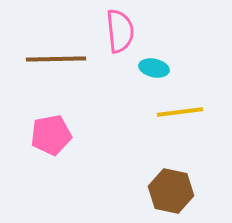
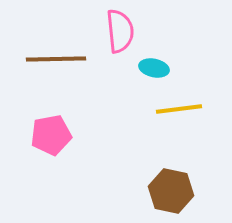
yellow line: moved 1 px left, 3 px up
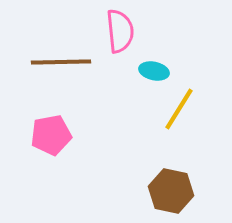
brown line: moved 5 px right, 3 px down
cyan ellipse: moved 3 px down
yellow line: rotated 51 degrees counterclockwise
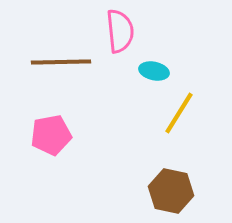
yellow line: moved 4 px down
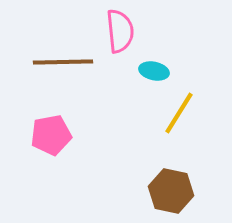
brown line: moved 2 px right
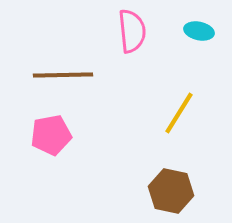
pink semicircle: moved 12 px right
brown line: moved 13 px down
cyan ellipse: moved 45 px right, 40 px up
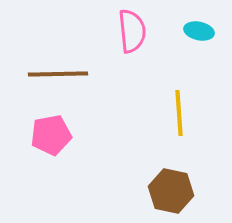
brown line: moved 5 px left, 1 px up
yellow line: rotated 36 degrees counterclockwise
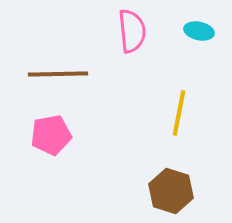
yellow line: rotated 15 degrees clockwise
brown hexagon: rotated 6 degrees clockwise
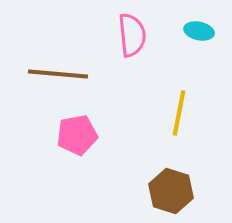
pink semicircle: moved 4 px down
brown line: rotated 6 degrees clockwise
pink pentagon: moved 26 px right
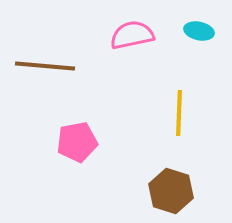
pink semicircle: rotated 96 degrees counterclockwise
brown line: moved 13 px left, 8 px up
yellow line: rotated 9 degrees counterclockwise
pink pentagon: moved 7 px down
